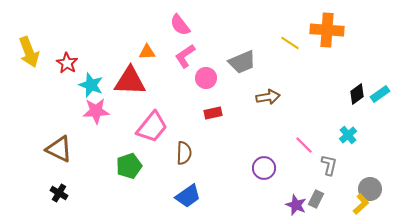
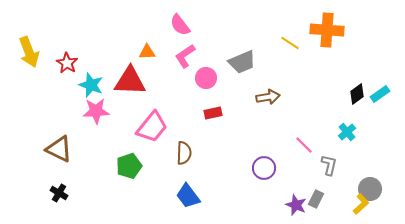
cyan cross: moved 1 px left, 3 px up
blue trapezoid: rotated 88 degrees clockwise
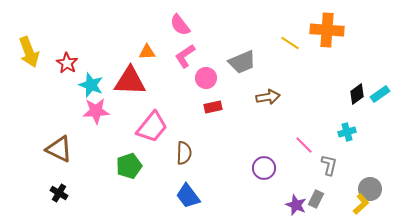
red rectangle: moved 6 px up
cyan cross: rotated 24 degrees clockwise
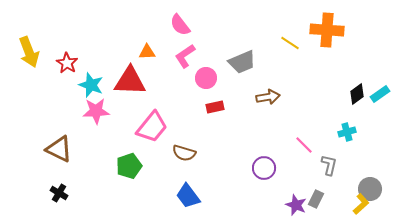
red rectangle: moved 2 px right
brown semicircle: rotated 105 degrees clockwise
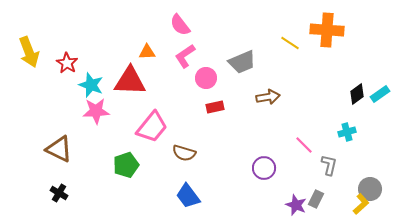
green pentagon: moved 3 px left, 1 px up
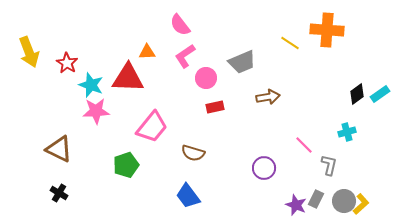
red triangle: moved 2 px left, 3 px up
brown semicircle: moved 9 px right
gray circle: moved 26 px left, 12 px down
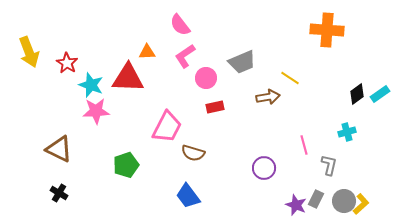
yellow line: moved 35 px down
pink trapezoid: moved 15 px right; rotated 12 degrees counterclockwise
pink line: rotated 30 degrees clockwise
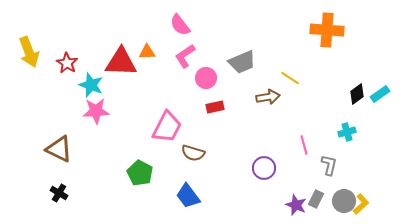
red triangle: moved 7 px left, 16 px up
green pentagon: moved 14 px right, 8 px down; rotated 25 degrees counterclockwise
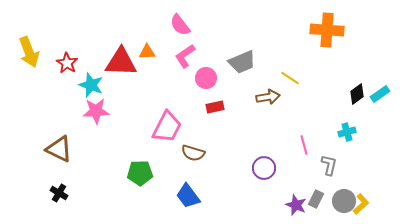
green pentagon: rotated 30 degrees counterclockwise
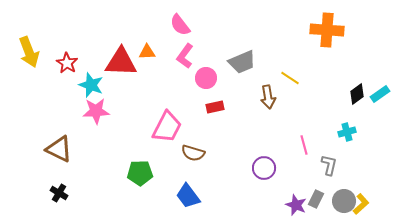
pink L-shape: rotated 20 degrees counterclockwise
brown arrow: rotated 90 degrees clockwise
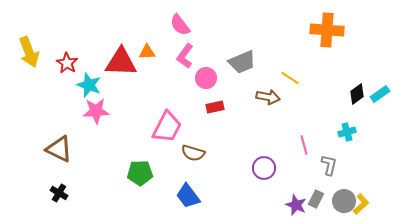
cyan star: moved 2 px left
brown arrow: rotated 70 degrees counterclockwise
